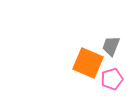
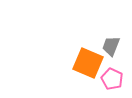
pink pentagon: rotated 30 degrees counterclockwise
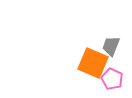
orange square: moved 5 px right
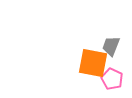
orange square: rotated 12 degrees counterclockwise
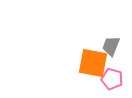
pink pentagon: rotated 10 degrees counterclockwise
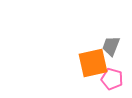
orange square: rotated 24 degrees counterclockwise
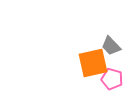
gray trapezoid: rotated 65 degrees counterclockwise
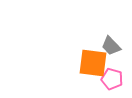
orange square: rotated 20 degrees clockwise
